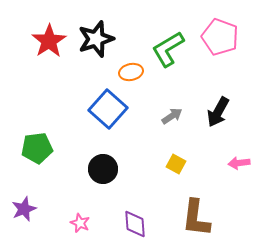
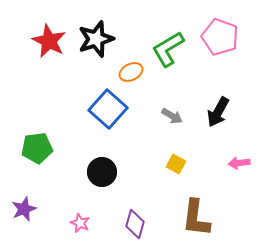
red star: rotated 12 degrees counterclockwise
orange ellipse: rotated 15 degrees counterclockwise
gray arrow: rotated 65 degrees clockwise
black circle: moved 1 px left, 3 px down
purple diamond: rotated 20 degrees clockwise
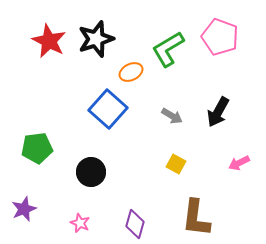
pink arrow: rotated 20 degrees counterclockwise
black circle: moved 11 px left
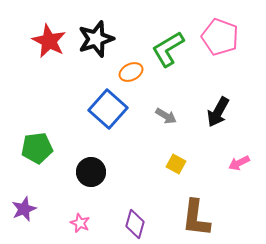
gray arrow: moved 6 px left
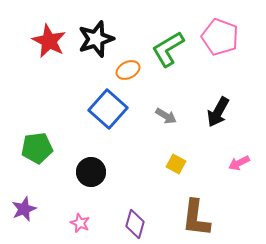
orange ellipse: moved 3 px left, 2 px up
